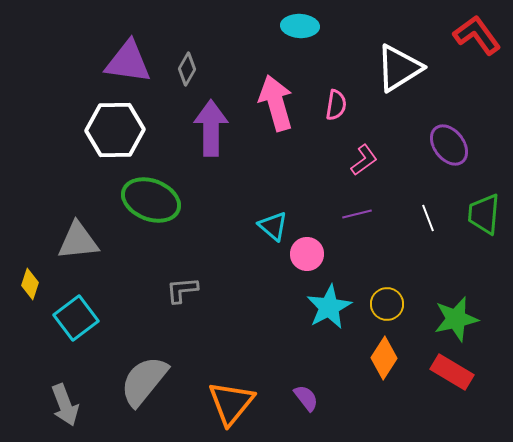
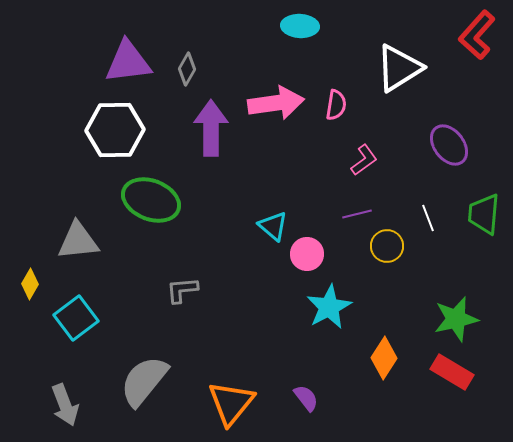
red L-shape: rotated 102 degrees counterclockwise
purple triangle: rotated 15 degrees counterclockwise
pink arrow: rotated 98 degrees clockwise
yellow diamond: rotated 12 degrees clockwise
yellow circle: moved 58 px up
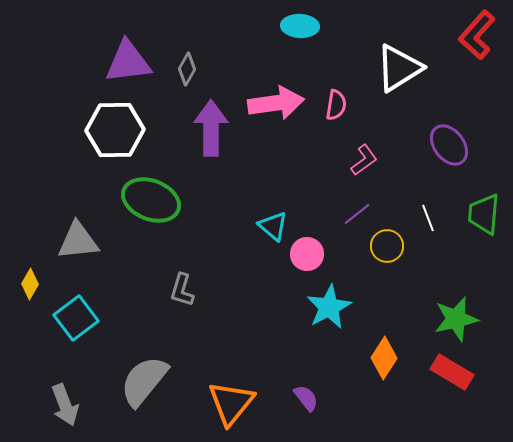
purple line: rotated 24 degrees counterclockwise
gray L-shape: rotated 68 degrees counterclockwise
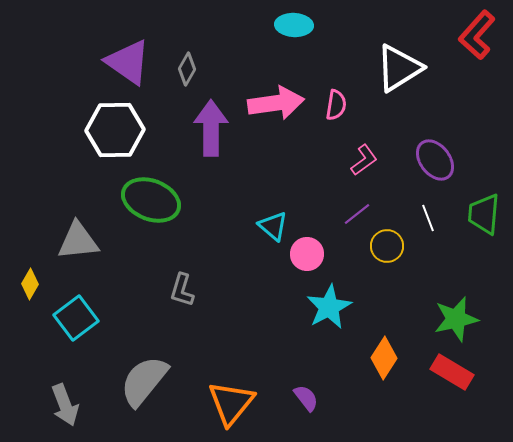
cyan ellipse: moved 6 px left, 1 px up
purple triangle: rotated 42 degrees clockwise
purple ellipse: moved 14 px left, 15 px down
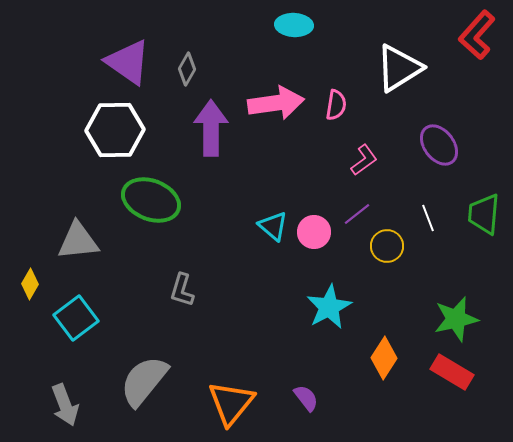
purple ellipse: moved 4 px right, 15 px up
pink circle: moved 7 px right, 22 px up
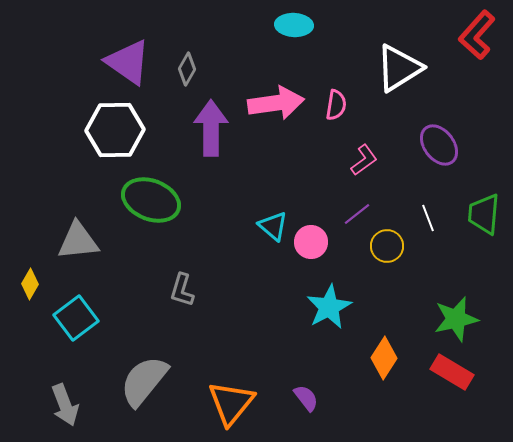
pink circle: moved 3 px left, 10 px down
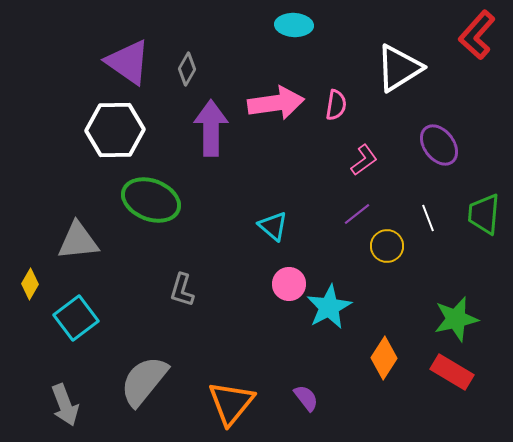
pink circle: moved 22 px left, 42 px down
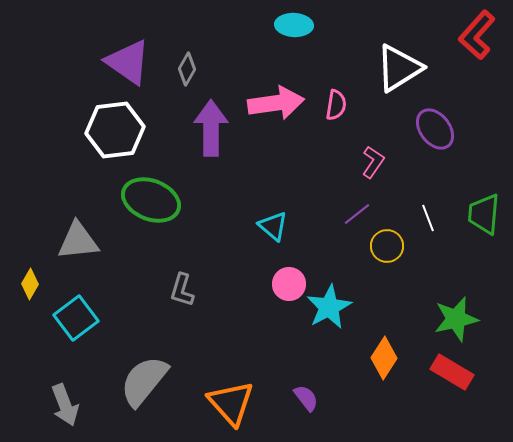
white hexagon: rotated 6 degrees counterclockwise
purple ellipse: moved 4 px left, 16 px up
pink L-shape: moved 9 px right, 2 px down; rotated 20 degrees counterclockwise
orange triangle: rotated 21 degrees counterclockwise
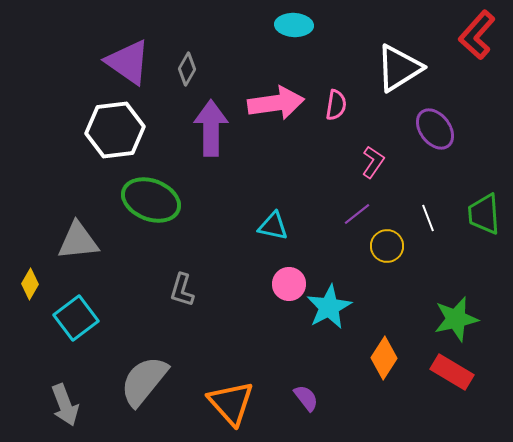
green trapezoid: rotated 9 degrees counterclockwise
cyan triangle: rotated 28 degrees counterclockwise
